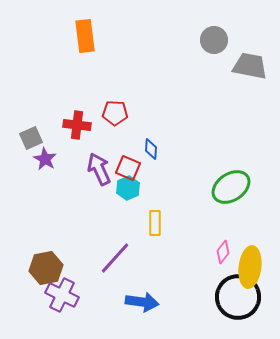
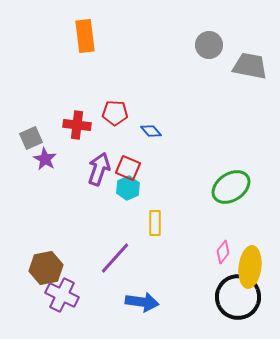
gray circle: moved 5 px left, 5 px down
blue diamond: moved 18 px up; rotated 45 degrees counterclockwise
purple arrow: rotated 44 degrees clockwise
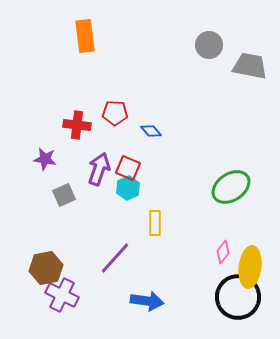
gray square: moved 33 px right, 57 px down
purple star: rotated 20 degrees counterclockwise
blue arrow: moved 5 px right, 1 px up
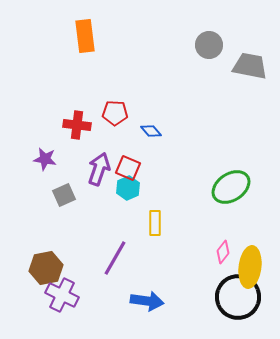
purple line: rotated 12 degrees counterclockwise
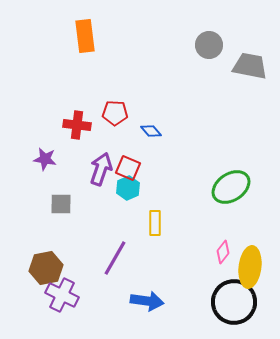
purple arrow: moved 2 px right
gray square: moved 3 px left, 9 px down; rotated 25 degrees clockwise
black circle: moved 4 px left, 5 px down
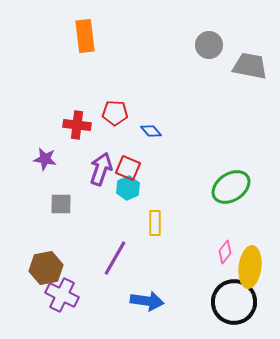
pink diamond: moved 2 px right
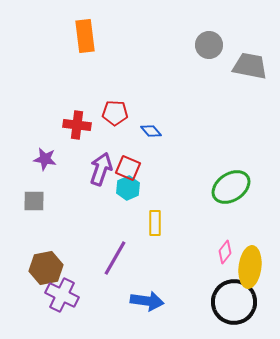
gray square: moved 27 px left, 3 px up
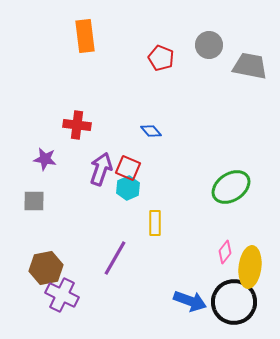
red pentagon: moved 46 px right, 55 px up; rotated 20 degrees clockwise
blue arrow: moved 43 px right; rotated 12 degrees clockwise
